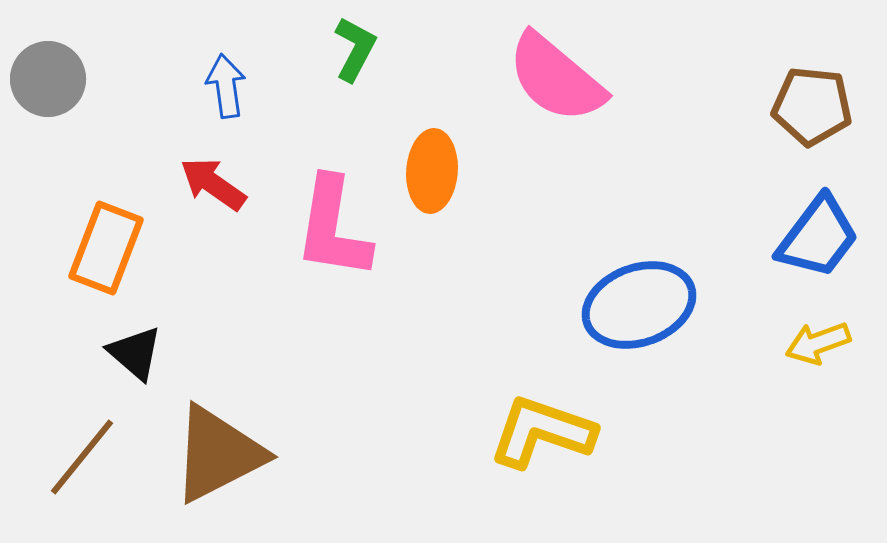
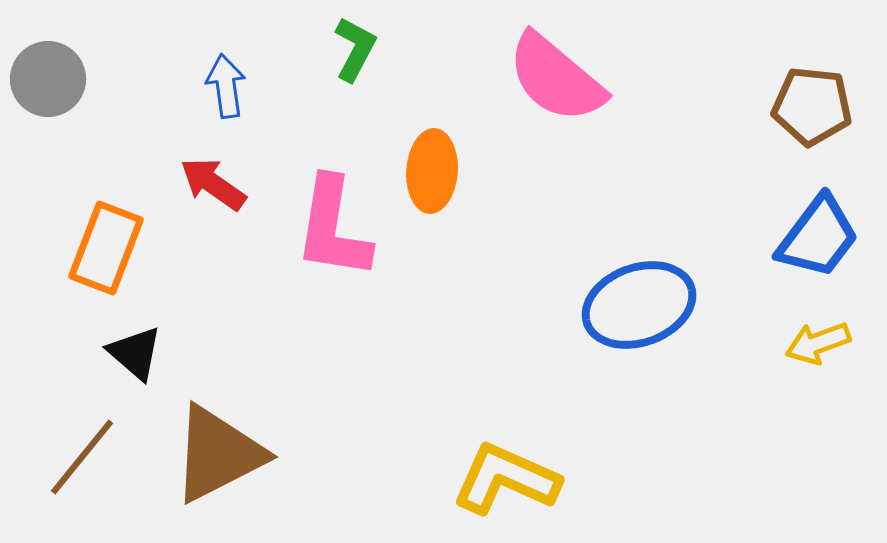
yellow L-shape: moved 36 px left, 47 px down; rotated 5 degrees clockwise
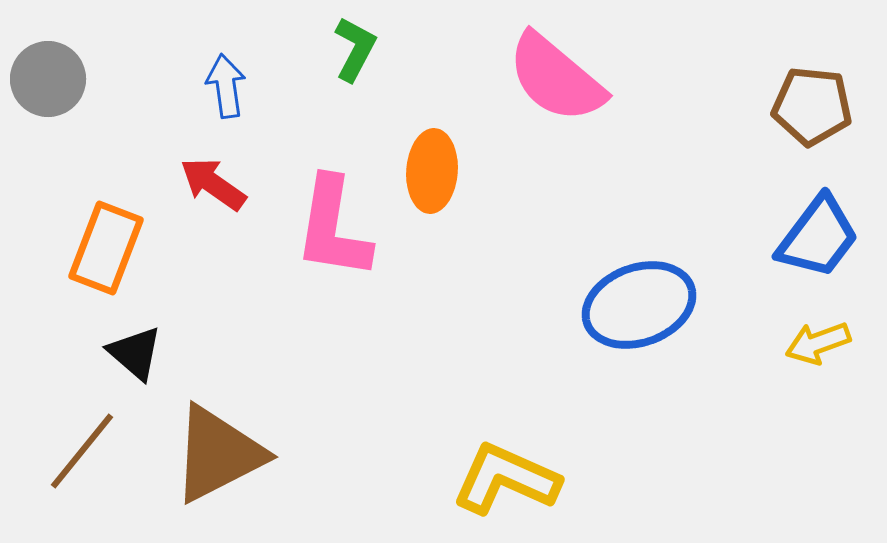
brown line: moved 6 px up
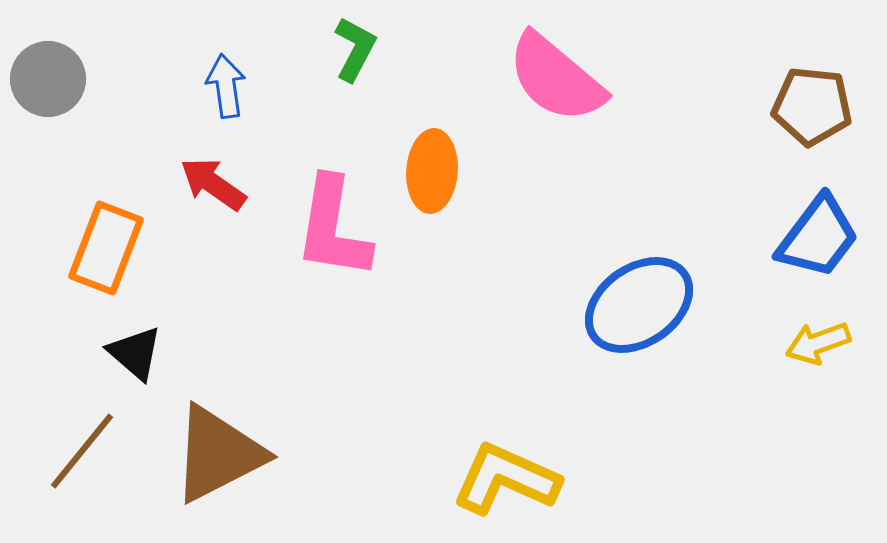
blue ellipse: rotated 15 degrees counterclockwise
